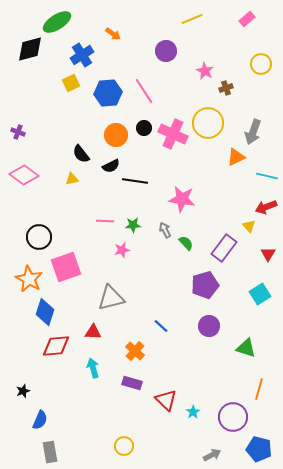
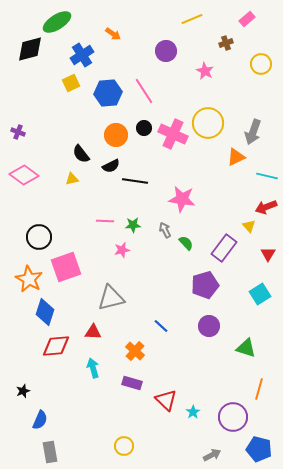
brown cross at (226, 88): moved 45 px up
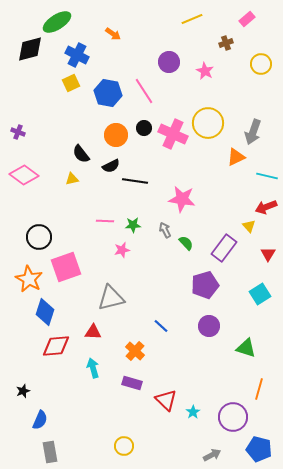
purple circle at (166, 51): moved 3 px right, 11 px down
blue cross at (82, 55): moved 5 px left; rotated 30 degrees counterclockwise
blue hexagon at (108, 93): rotated 16 degrees clockwise
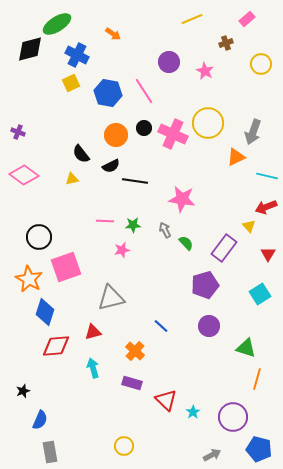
green ellipse at (57, 22): moved 2 px down
red triangle at (93, 332): rotated 18 degrees counterclockwise
orange line at (259, 389): moved 2 px left, 10 px up
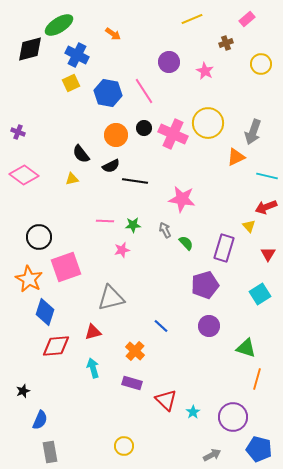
green ellipse at (57, 24): moved 2 px right, 1 px down
purple rectangle at (224, 248): rotated 20 degrees counterclockwise
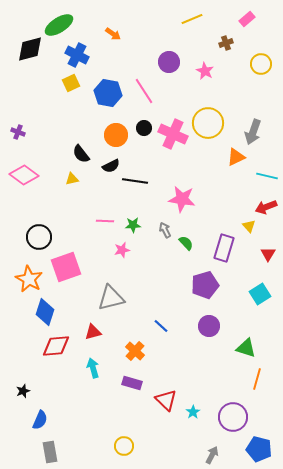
gray arrow at (212, 455): rotated 36 degrees counterclockwise
